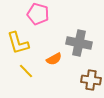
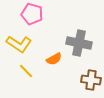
pink pentagon: moved 6 px left
yellow L-shape: moved 1 px right, 1 px down; rotated 40 degrees counterclockwise
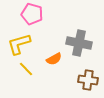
yellow L-shape: rotated 130 degrees clockwise
yellow line: moved 2 px up
brown cross: moved 3 px left
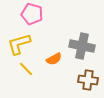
gray cross: moved 3 px right, 3 px down
